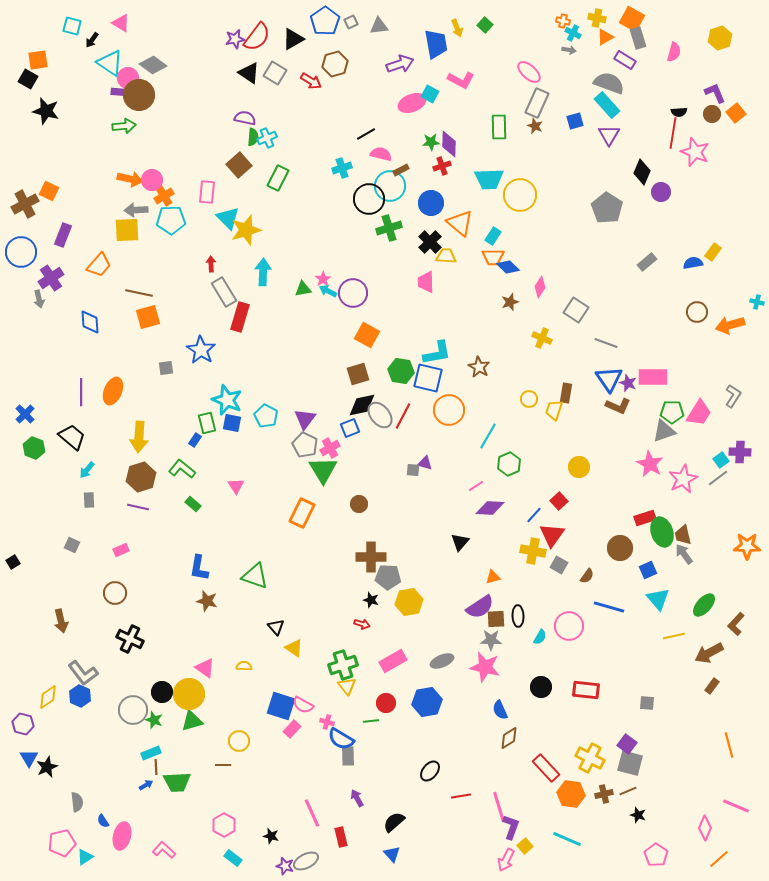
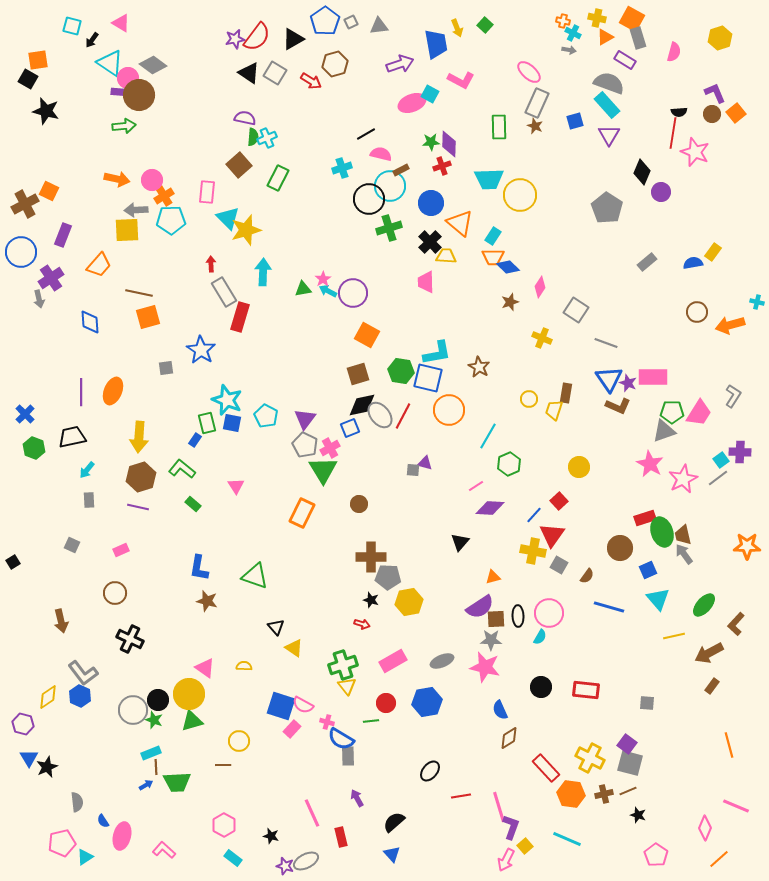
orange arrow at (130, 179): moved 13 px left
black trapezoid at (72, 437): rotated 52 degrees counterclockwise
pink circle at (569, 626): moved 20 px left, 13 px up
black circle at (162, 692): moved 4 px left, 8 px down
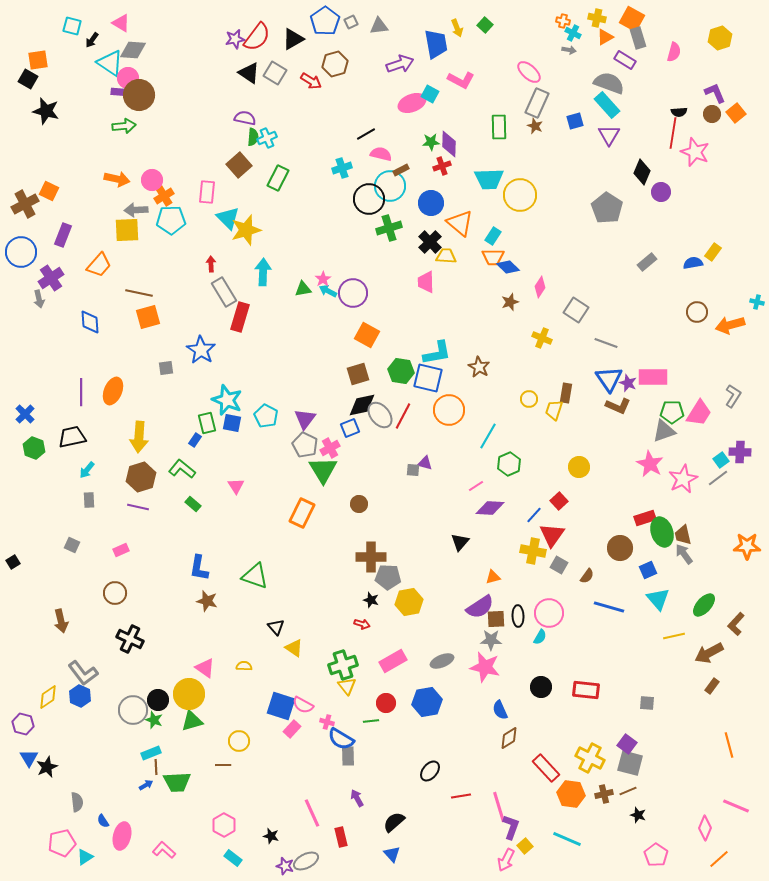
gray diamond at (153, 65): moved 20 px left, 15 px up; rotated 32 degrees counterclockwise
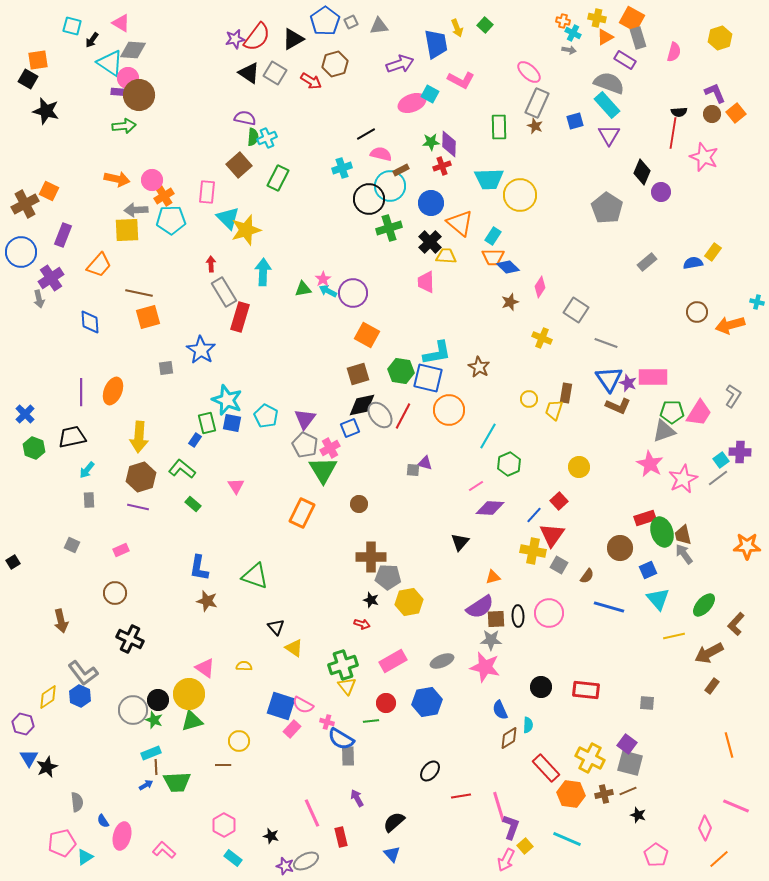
pink star at (695, 152): moved 9 px right, 5 px down
cyan semicircle at (540, 637): moved 12 px left, 88 px down; rotated 28 degrees counterclockwise
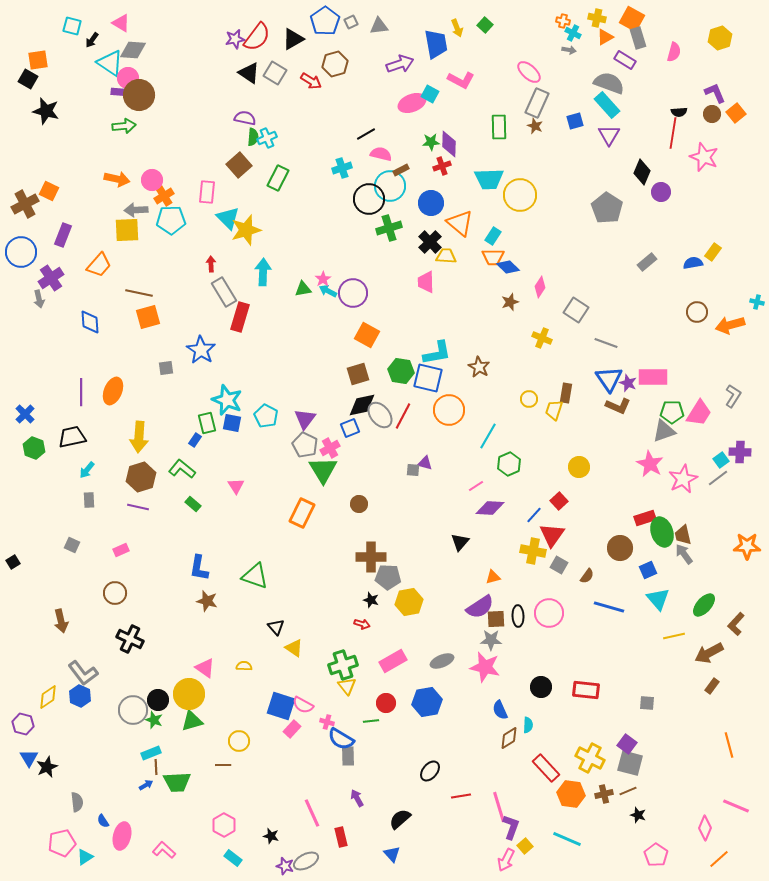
black semicircle at (394, 822): moved 6 px right, 3 px up
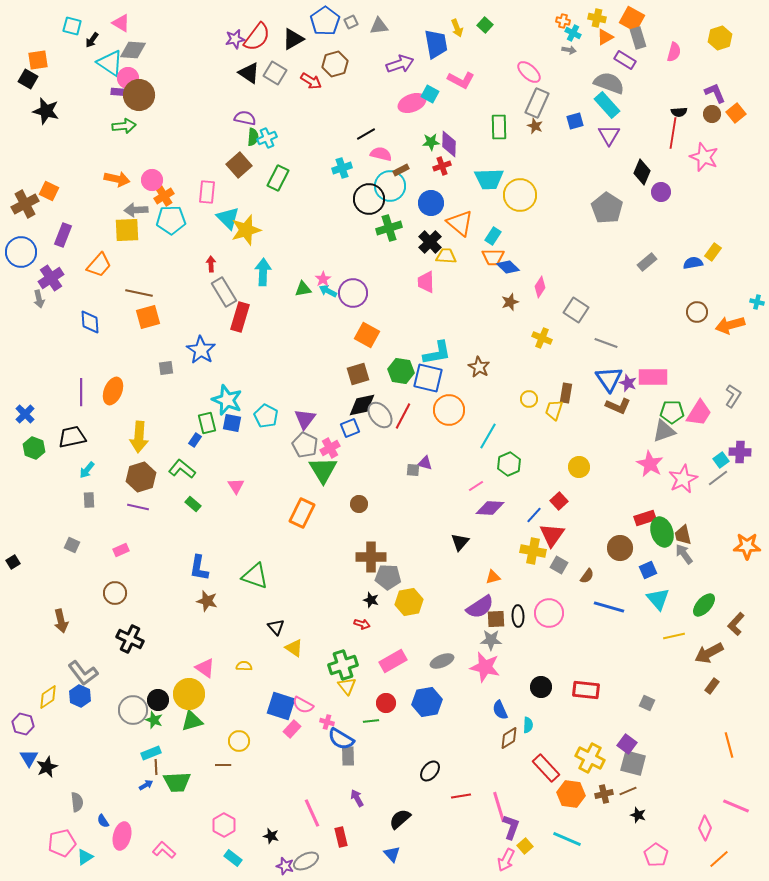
gray square at (647, 703): rotated 21 degrees clockwise
gray square at (630, 763): moved 3 px right
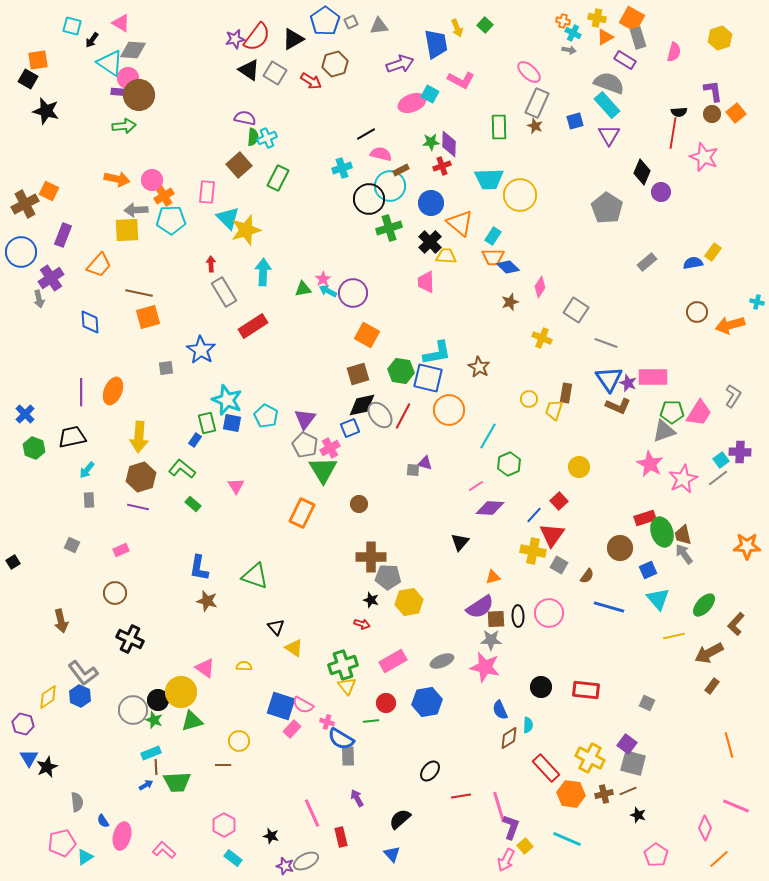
black triangle at (249, 73): moved 3 px up
purple L-shape at (715, 93): moved 2 px left, 2 px up; rotated 15 degrees clockwise
red rectangle at (240, 317): moved 13 px right, 9 px down; rotated 40 degrees clockwise
yellow circle at (189, 694): moved 8 px left, 2 px up
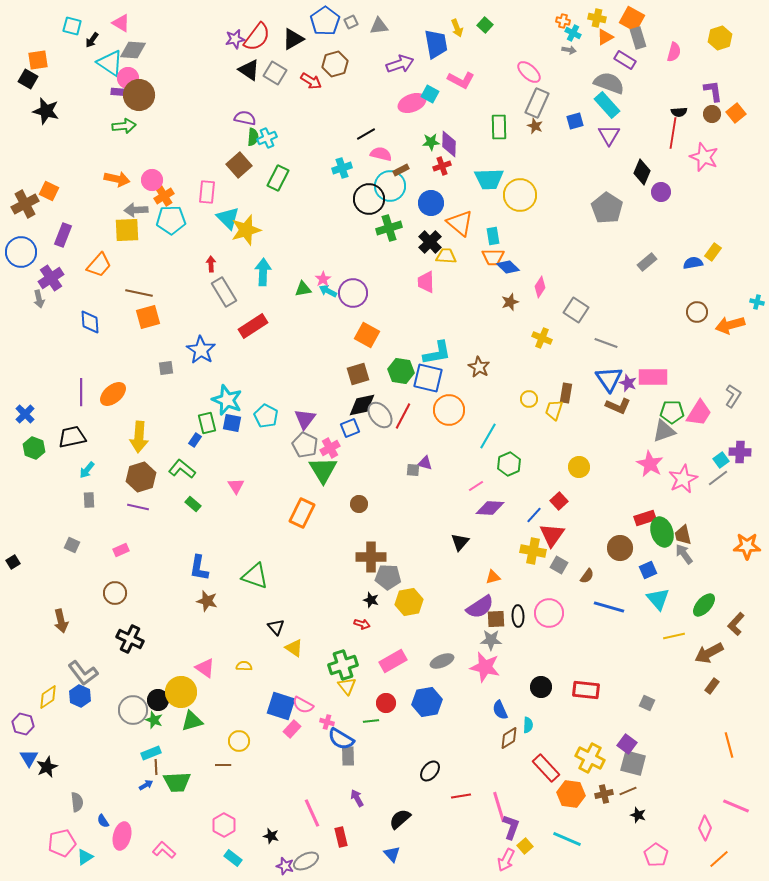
cyan rectangle at (493, 236): rotated 42 degrees counterclockwise
orange ellipse at (113, 391): moved 3 px down; rotated 28 degrees clockwise
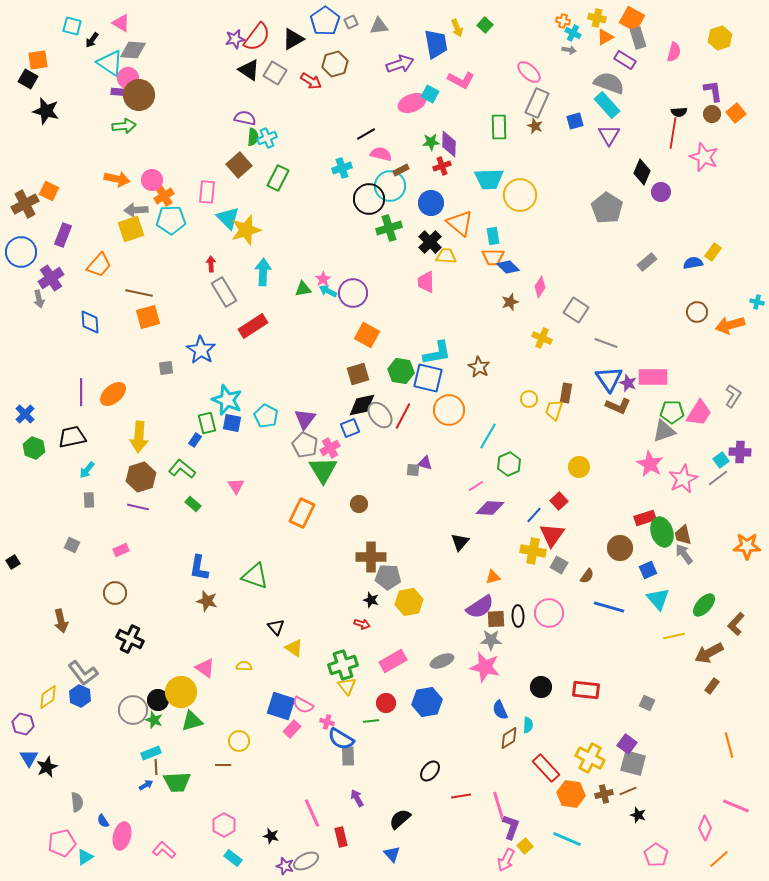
yellow square at (127, 230): moved 4 px right, 1 px up; rotated 16 degrees counterclockwise
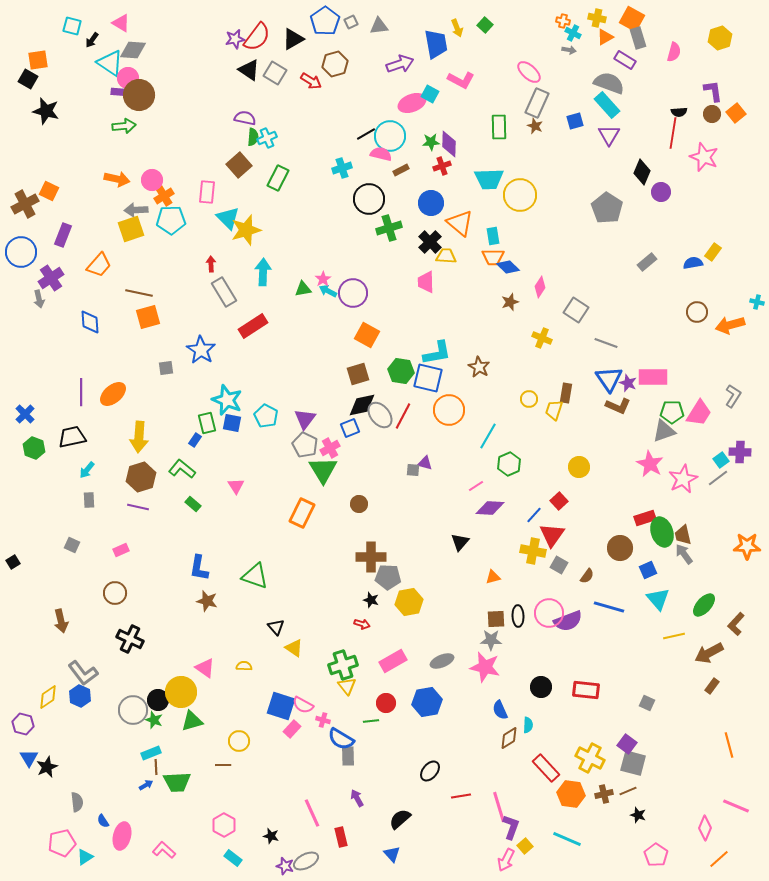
cyan circle at (390, 186): moved 50 px up
purple semicircle at (480, 607): moved 88 px right, 14 px down; rotated 12 degrees clockwise
pink cross at (327, 722): moved 4 px left, 2 px up
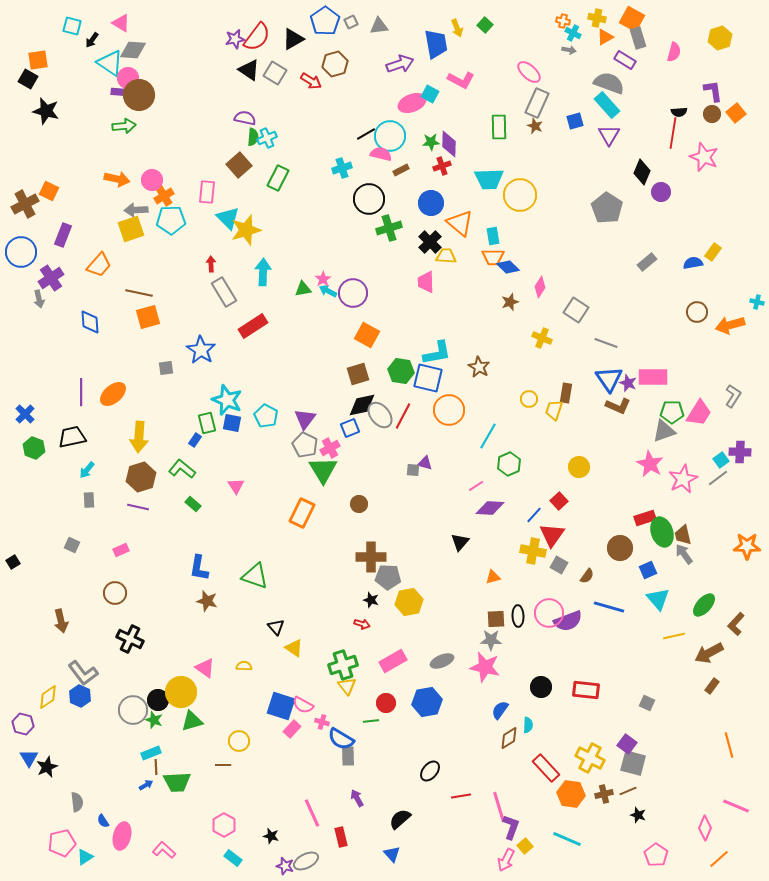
blue semicircle at (500, 710): rotated 60 degrees clockwise
pink cross at (323, 720): moved 1 px left, 2 px down
